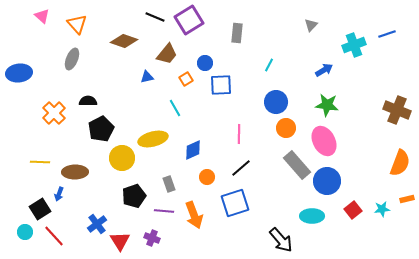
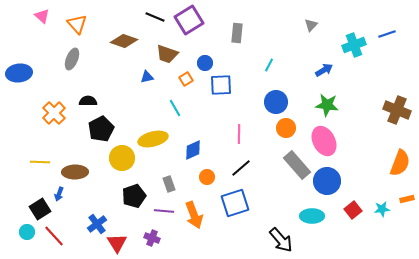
brown trapezoid at (167, 54): rotated 70 degrees clockwise
cyan circle at (25, 232): moved 2 px right
red triangle at (120, 241): moved 3 px left, 2 px down
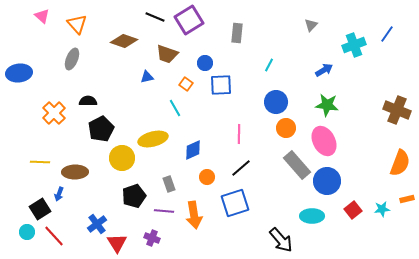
blue line at (387, 34): rotated 36 degrees counterclockwise
orange square at (186, 79): moved 5 px down; rotated 24 degrees counterclockwise
orange arrow at (194, 215): rotated 12 degrees clockwise
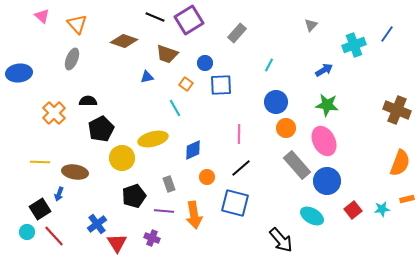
gray rectangle at (237, 33): rotated 36 degrees clockwise
brown ellipse at (75, 172): rotated 10 degrees clockwise
blue square at (235, 203): rotated 32 degrees clockwise
cyan ellipse at (312, 216): rotated 30 degrees clockwise
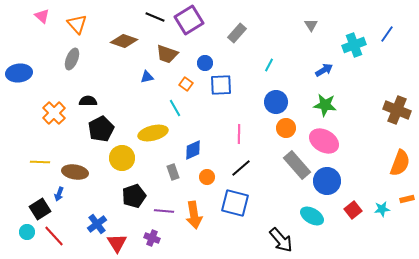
gray triangle at (311, 25): rotated 16 degrees counterclockwise
green star at (327, 105): moved 2 px left
yellow ellipse at (153, 139): moved 6 px up
pink ellipse at (324, 141): rotated 32 degrees counterclockwise
gray rectangle at (169, 184): moved 4 px right, 12 px up
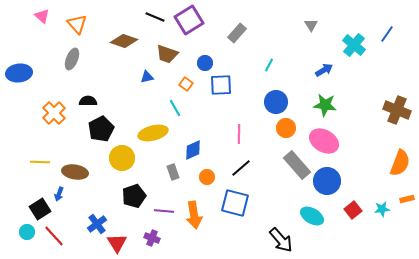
cyan cross at (354, 45): rotated 30 degrees counterclockwise
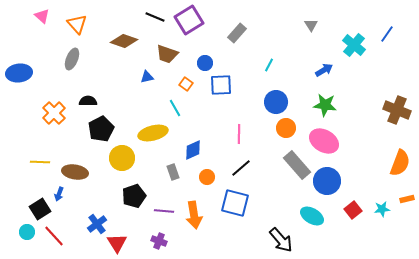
purple cross at (152, 238): moved 7 px right, 3 px down
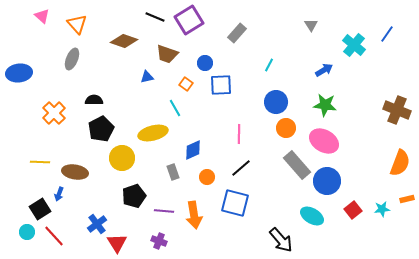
black semicircle at (88, 101): moved 6 px right, 1 px up
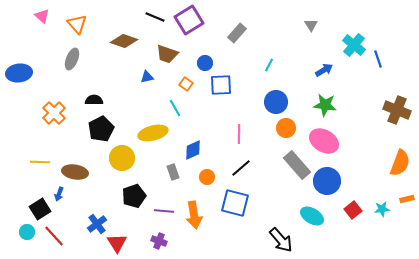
blue line at (387, 34): moved 9 px left, 25 px down; rotated 54 degrees counterclockwise
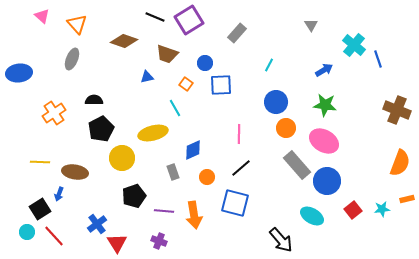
orange cross at (54, 113): rotated 10 degrees clockwise
